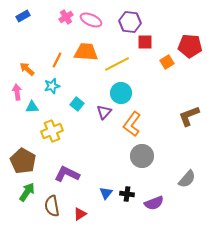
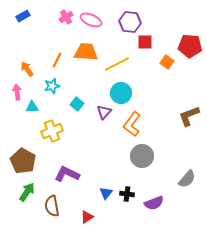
orange square: rotated 24 degrees counterclockwise
orange arrow: rotated 14 degrees clockwise
red triangle: moved 7 px right, 3 px down
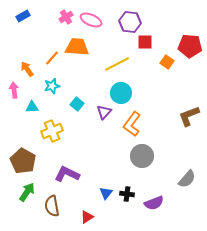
orange trapezoid: moved 9 px left, 5 px up
orange line: moved 5 px left, 2 px up; rotated 14 degrees clockwise
pink arrow: moved 3 px left, 2 px up
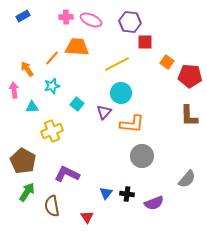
pink cross: rotated 32 degrees clockwise
red pentagon: moved 30 px down
brown L-shape: rotated 70 degrees counterclockwise
orange L-shape: rotated 120 degrees counterclockwise
red triangle: rotated 32 degrees counterclockwise
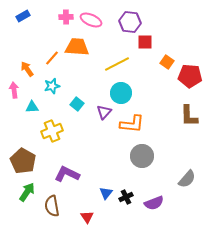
black cross: moved 1 px left, 3 px down; rotated 32 degrees counterclockwise
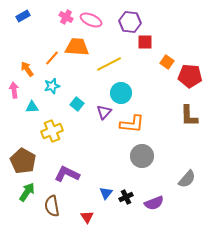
pink cross: rotated 32 degrees clockwise
yellow line: moved 8 px left
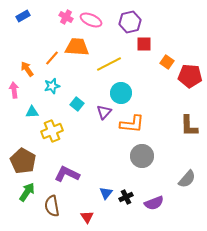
purple hexagon: rotated 20 degrees counterclockwise
red square: moved 1 px left, 2 px down
cyan triangle: moved 5 px down
brown L-shape: moved 10 px down
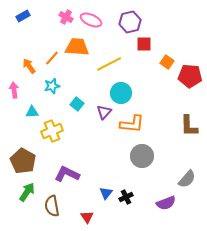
orange arrow: moved 2 px right, 3 px up
purple semicircle: moved 12 px right
